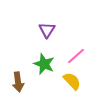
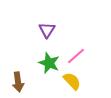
green star: moved 5 px right, 1 px up
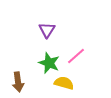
yellow semicircle: moved 8 px left, 2 px down; rotated 30 degrees counterclockwise
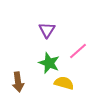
pink line: moved 2 px right, 5 px up
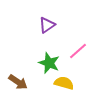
purple triangle: moved 5 px up; rotated 24 degrees clockwise
brown arrow: rotated 48 degrees counterclockwise
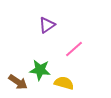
pink line: moved 4 px left, 2 px up
green star: moved 9 px left, 7 px down; rotated 15 degrees counterclockwise
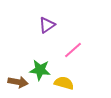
pink line: moved 1 px left, 1 px down
brown arrow: rotated 24 degrees counterclockwise
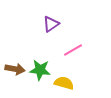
purple triangle: moved 4 px right, 1 px up
pink line: rotated 12 degrees clockwise
brown arrow: moved 3 px left, 13 px up
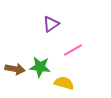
green star: moved 3 px up
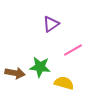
brown arrow: moved 4 px down
